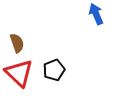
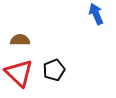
brown semicircle: moved 3 px right, 3 px up; rotated 72 degrees counterclockwise
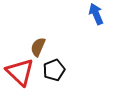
brown semicircle: moved 18 px right, 7 px down; rotated 66 degrees counterclockwise
red triangle: moved 1 px right, 1 px up
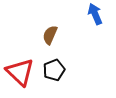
blue arrow: moved 1 px left
brown semicircle: moved 12 px right, 12 px up
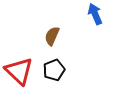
brown semicircle: moved 2 px right, 1 px down
red triangle: moved 1 px left, 1 px up
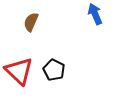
brown semicircle: moved 21 px left, 14 px up
black pentagon: rotated 25 degrees counterclockwise
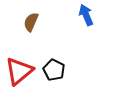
blue arrow: moved 9 px left, 1 px down
red triangle: rotated 36 degrees clockwise
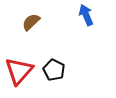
brown semicircle: rotated 24 degrees clockwise
red triangle: rotated 8 degrees counterclockwise
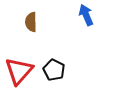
brown semicircle: rotated 48 degrees counterclockwise
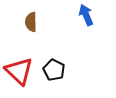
red triangle: rotated 28 degrees counterclockwise
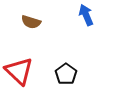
brown semicircle: rotated 72 degrees counterclockwise
black pentagon: moved 12 px right, 4 px down; rotated 10 degrees clockwise
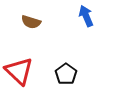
blue arrow: moved 1 px down
